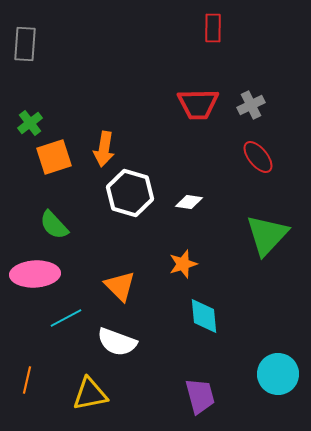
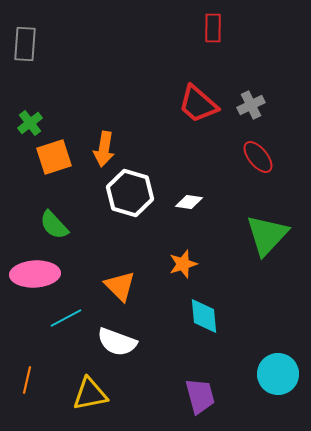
red trapezoid: rotated 42 degrees clockwise
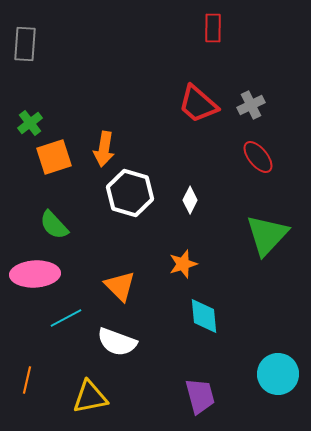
white diamond: moved 1 px right, 2 px up; rotated 72 degrees counterclockwise
yellow triangle: moved 3 px down
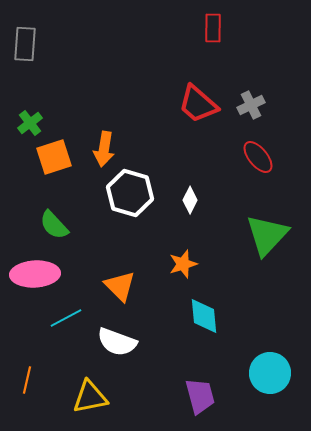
cyan circle: moved 8 px left, 1 px up
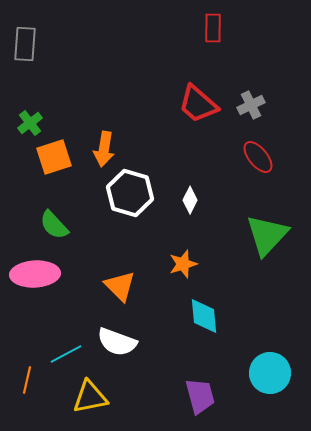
cyan line: moved 36 px down
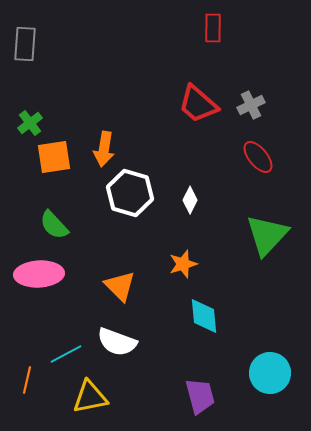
orange square: rotated 9 degrees clockwise
pink ellipse: moved 4 px right
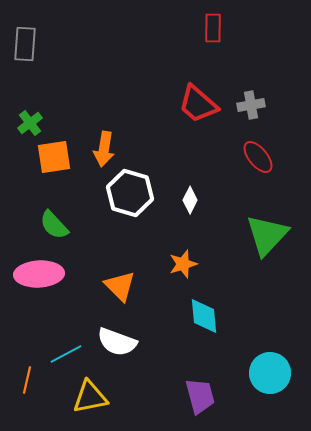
gray cross: rotated 16 degrees clockwise
